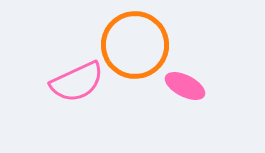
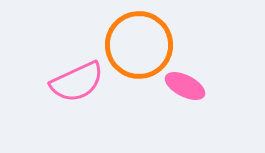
orange circle: moved 4 px right
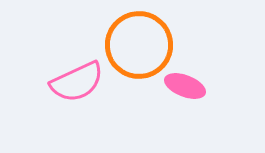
pink ellipse: rotated 6 degrees counterclockwise
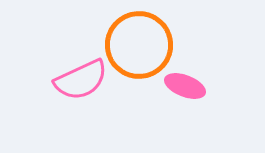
pink semicircle: moved 4 px right, 2 px up
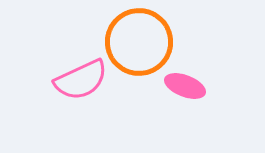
orange circle: moved 3 px up
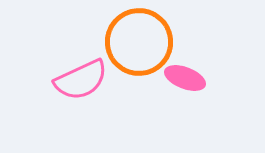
pink ellipse: moved 8 px up
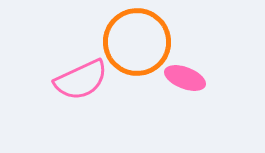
orange circle: moved 2 px left
